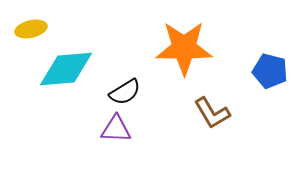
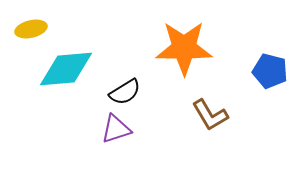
brown L-shape: moved 2 px left, 2 px down
purple triangle: rotated 20 degrees counterclockwise
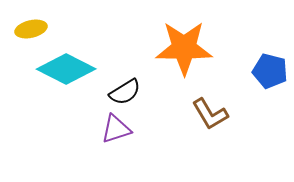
cyan diamond: rotated 32 degrees clockwise
brown L-shape: moved 1 px up
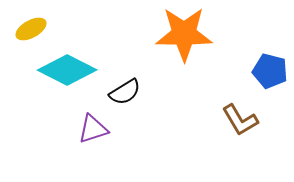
yellow ellipse: rotated 16 degrees counterclockwise
orange star: moved 14 px up
cyan diamond: moved 1 px right, 1 px down
brown L-shape: moved 30 px right, 6 px down
purple triangle: moved 23 px left
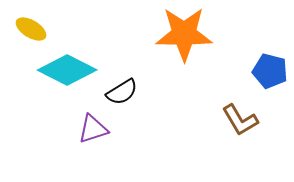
yellow ellipse: rotated 60 degrees clockwise
black semicircle: moved 3 px left
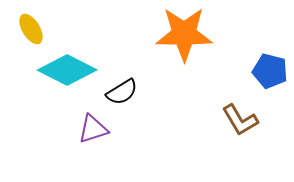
yellow ellipse: rotated 28 degrees clockwise
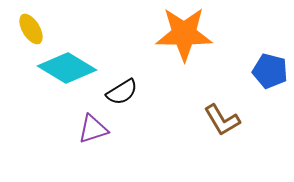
cyan diamond: moved 2 px up; rotated 4 degrees clockwise
brown L-shape: moved 18 px left
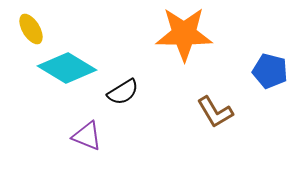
black semicircle: moved 1 px right
brown L-shape: moved 7 px left, 8 px up
purple triangle: moved 6 px left, 7 px down; rotated 40 degrees clockwise
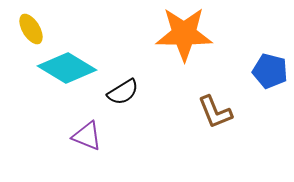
brown L-shape: rotated 9 degrees clockwise
